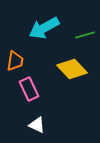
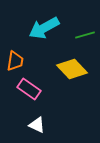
pink rectangle: rotated 30 degrees counterclockwise
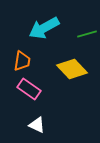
green line: moved 2 px right, 1 px up
orange trapezoid: moved 7 px right
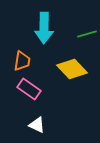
cyan arrow: rotated 60 degrees counterclockwise
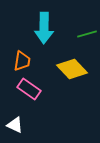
white triangle: moved 22 px left
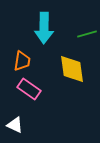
yellow diamond: rotated 36 degrees clockwise
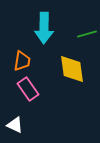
pink rectangle: moved 1 px left; rotated 20 degrees clockwise
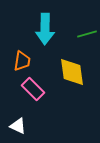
cyan arrow: moved 1 px right, 1 px down
yellow diamond: moved 3 px down
pink rectangle: moved 5 px right; rotated 10 degrees counterclockwise
white triangle: moved 3 px right, 1 px down
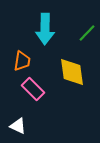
green line: moved 1 px up; rotated 30 degrees counterclockwise
